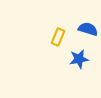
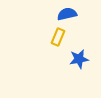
blue semicircle: moved 21 px left, 15 px up; rotated 30 degrees counterclockwise
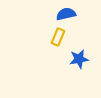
blue semicircle: moved 1 px left
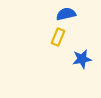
blue star: moved 3 px right
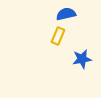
yellow rectangle: moved 1 px up
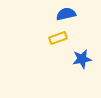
yellow rectangle: moved 2 px down; rotated 48 degrees clockwise
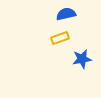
yellow rectangle: moved 2 px right
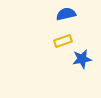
yellow rectangle: moved 3 px right, 3 px down
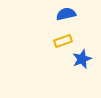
blue star: rotated 12 degrees counterclockwise
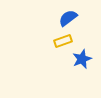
blue semicircle: moved 2 px right, 4 px down; rotated 24 degrees counterclockwise
